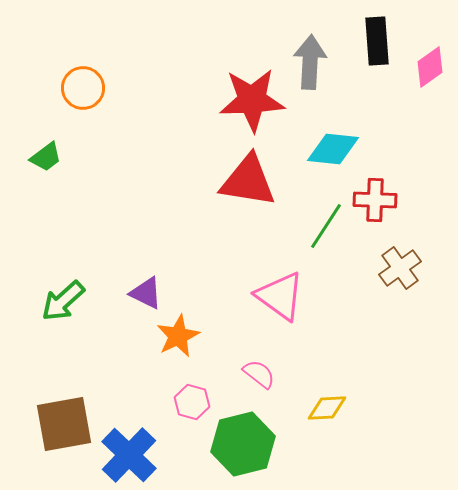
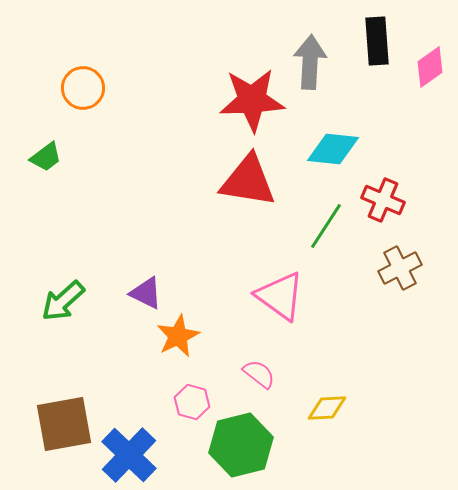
red cross: moved 8 px right; rotated 21 degrees clockwise
brown cross: rotated 9 degrees clockwise
green hexagon: moved 2 px left, 1 px down
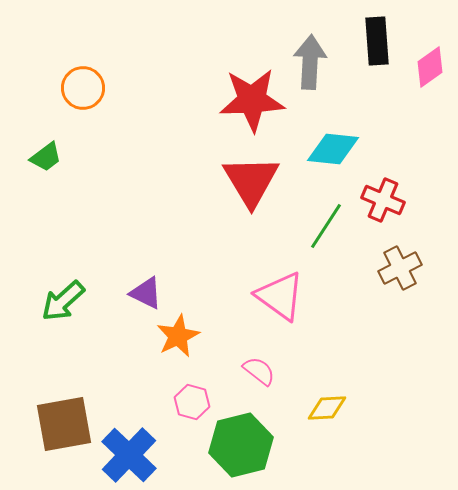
red triangle: moved 3 px right; rotated 50 degrees clockwise
pink semicircle: moved 3 px up
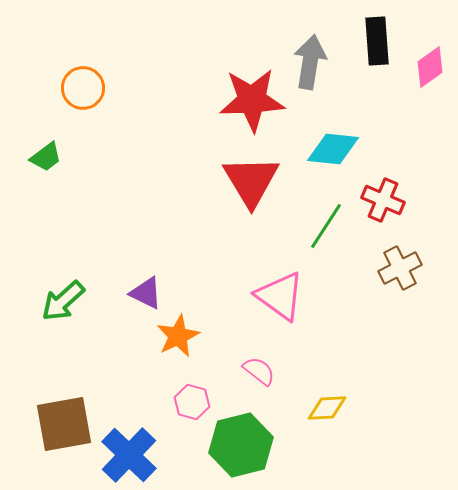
gray arrow: rotated 6 degrees clockwise
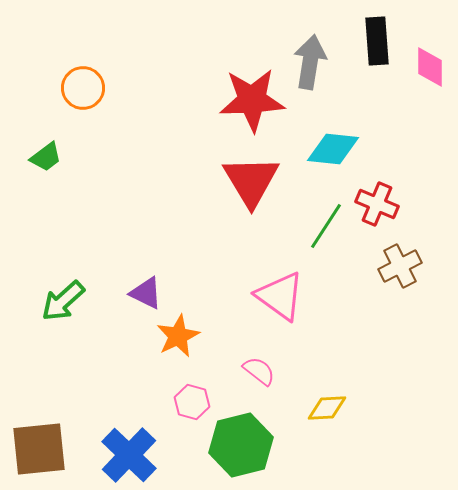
pink diamond: rotated 54 degrees counterclockwise
red cross: moved 6 px left, 4 px down
brown cross: moved 2 px up
brown square: moved 25 px left, 25 px down; rotated 4 degrees clockwise
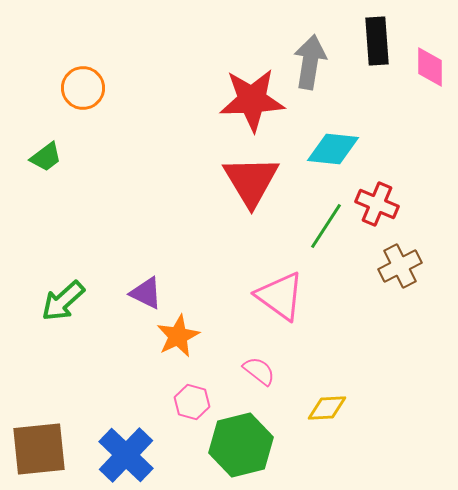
blue cross: moved 3 px left
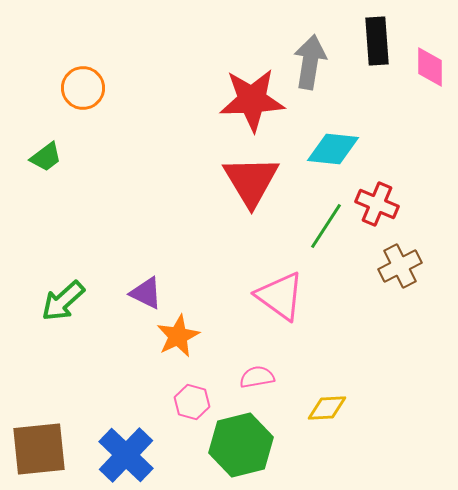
pink semicircle: moved 2 px left, 6 px down; rotated 48 degrees counterclockwise
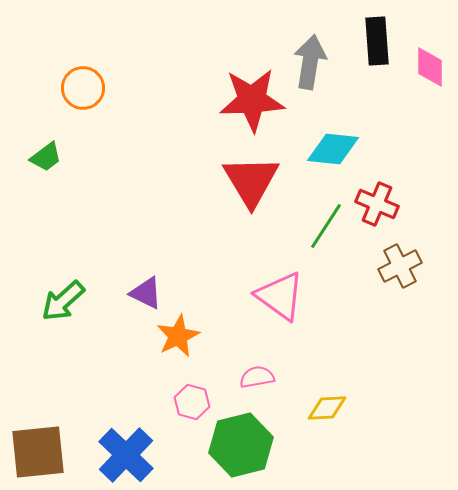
brown square: moved 1 px left, 3 px down
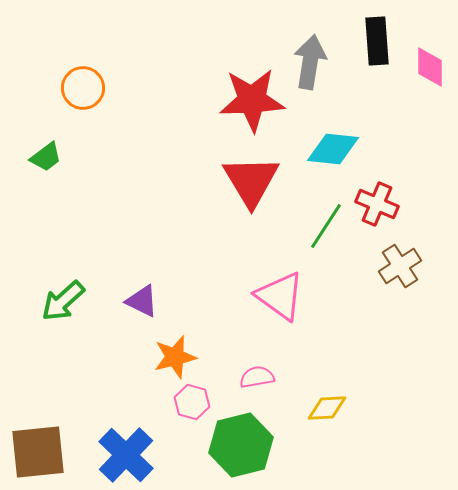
brown cross: rotated 6 degrees counterclockwise
purple triangle: moved 4 px left, 8 px down
orange star: moved 3 px left, 21 px down; rotated 12 degrees clockwise
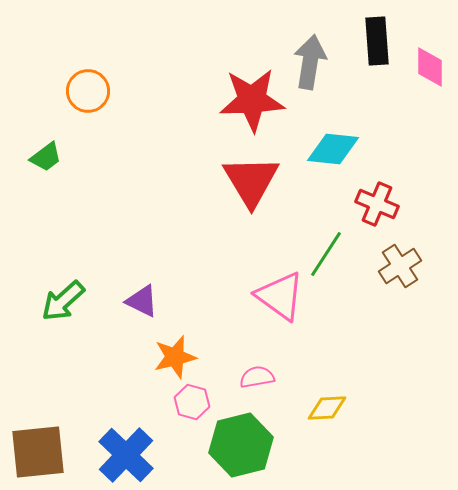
orange circle: moved 5 px right, 3 px down
green line: moved 28 px down
